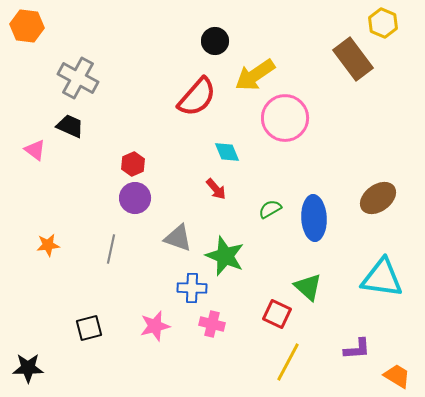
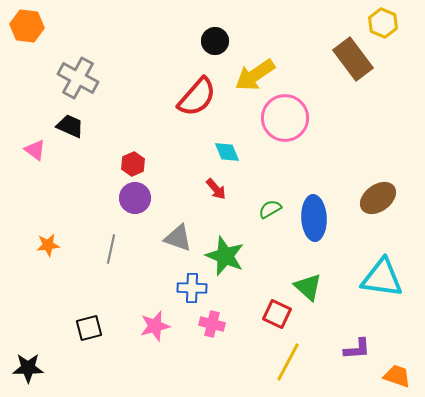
orange trapezoid: rotated 12 degrees counterclockwise
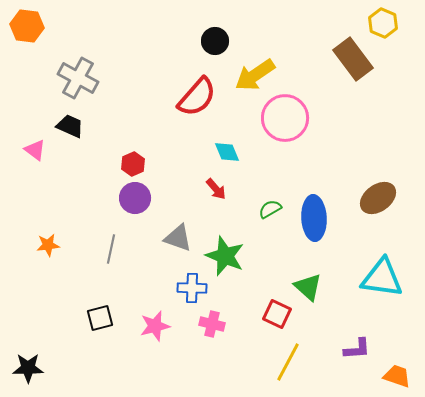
black square: moved 11 px right, 10 px up
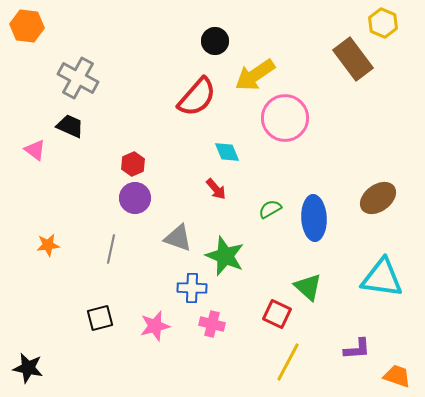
black star: rotated 12 degrees clockwise
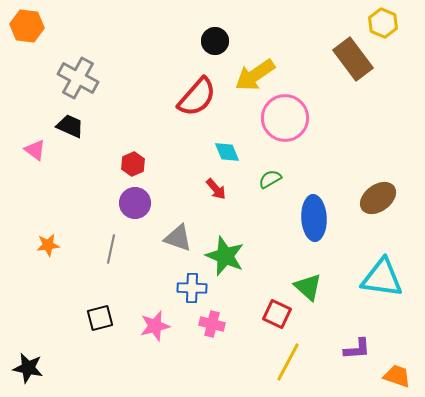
purple circle: moved 5 px down
green semicircle: moved 30 px up
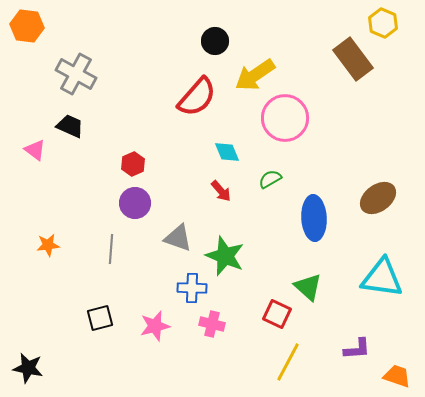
gray cross: moved 2 px left, 4 px up
red arrow: moved 5 px right, 2 px down
gray line: rotated 8 degrees counterclockwise
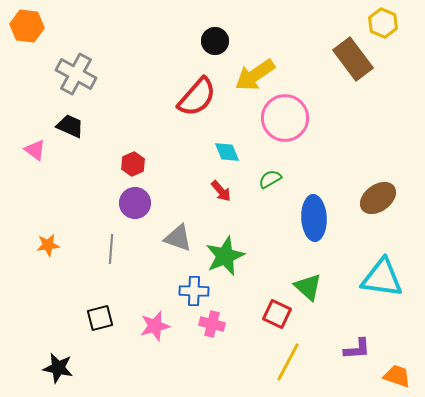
green star: rotated 27 degrees clockwise
blue cross: moved 2 px right, 3 px down
black star: moved 30 px right
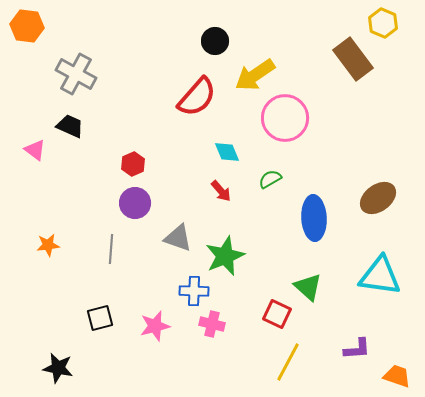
cyan triangle: moved 2 px left, 2 px up
